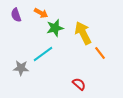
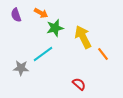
yellow arrow: moved 4 px down
orange line: moved 3 px right, 1 px down
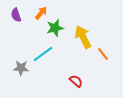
orange arrow: rotated 80 degrees counterclockwise
red semicircle: moved 3 px left, 3 px up
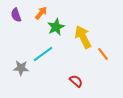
green star: moved 1 px right, 1 px up; rotated 12 degrees counterclockwise
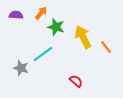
purple semicircle: rotated 112 degrees clockwise
green star: rotated 30 degrees counterclockwise
orange line: moved 3 px right, 7 px up
gray star: rotated 14 degrees clockwise
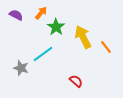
purple semicircle: rotated 24 degrees clockwise
green star: rotated 18 degrees clockwise
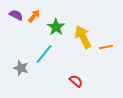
orange arrow: moved 7 px left, 3 px down
orange line: rotated 64 degrees counterclockwise
cyan line: moved 1 px right; rotated 15 degrees counterclockwise
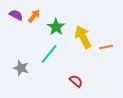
cyan line: moved 5 px right
